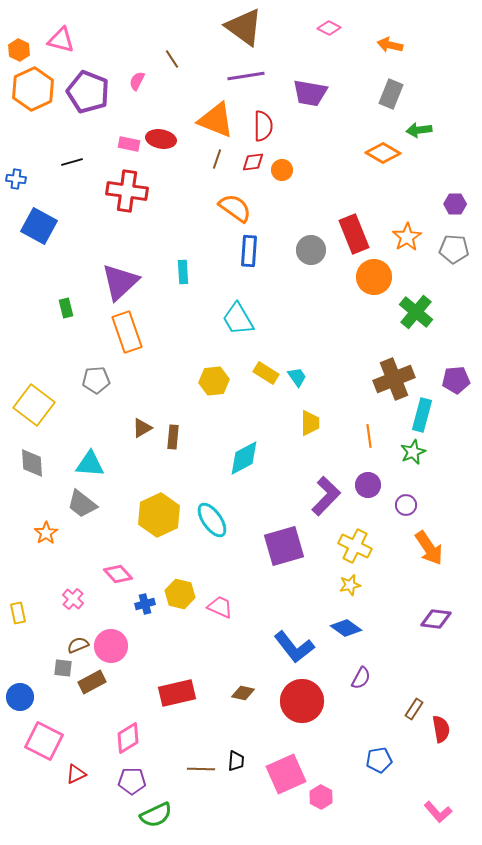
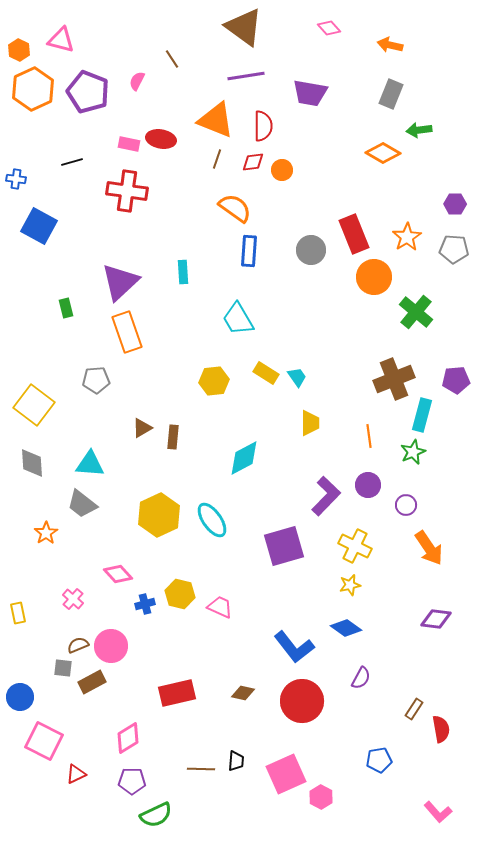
pink diamond at (329, 28): rotated 20 degrees clockwise
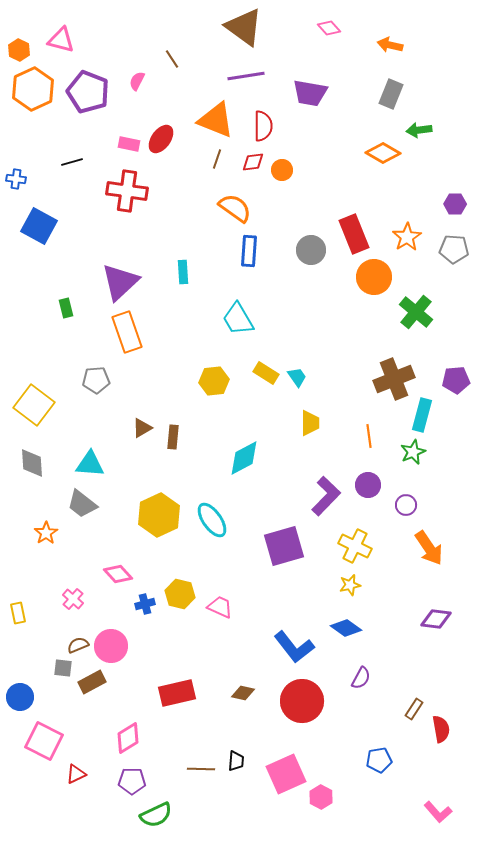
red ellipse at (161, 139): rotated 64 degrees counterclockwise
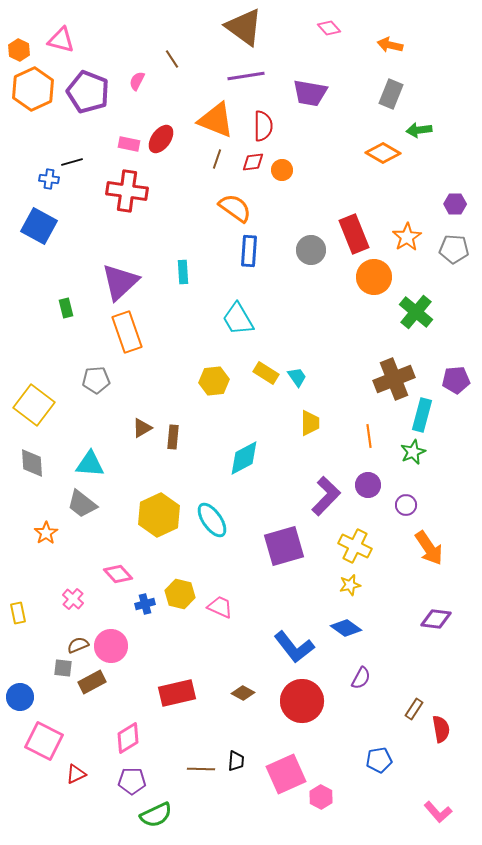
blue cross at (16, 179): moved 33 px right
brown diamond at (243, 693): rotated 15 degrees clockwise
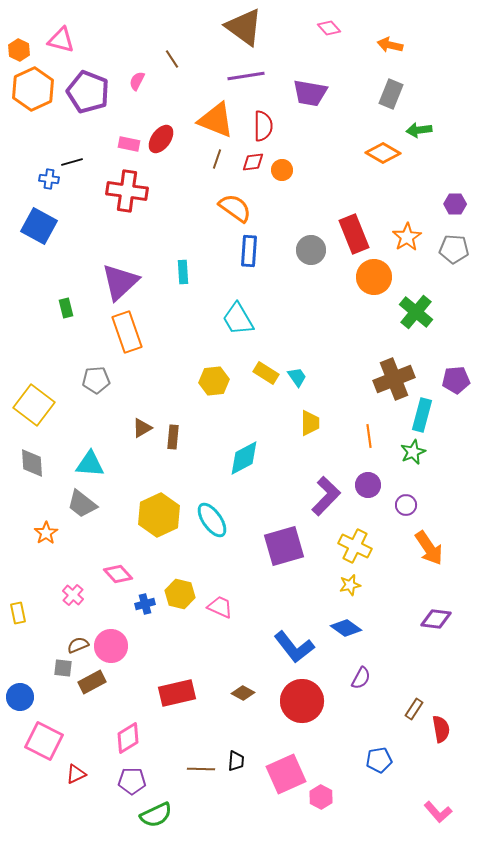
pink cross at (73, 599): moved 4 px up
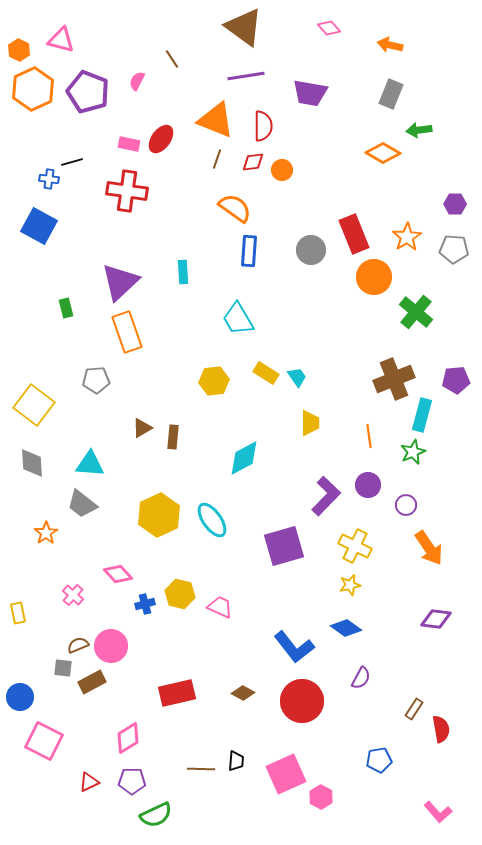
red triangle at (76, 774): moved 13 px right, 8 px down
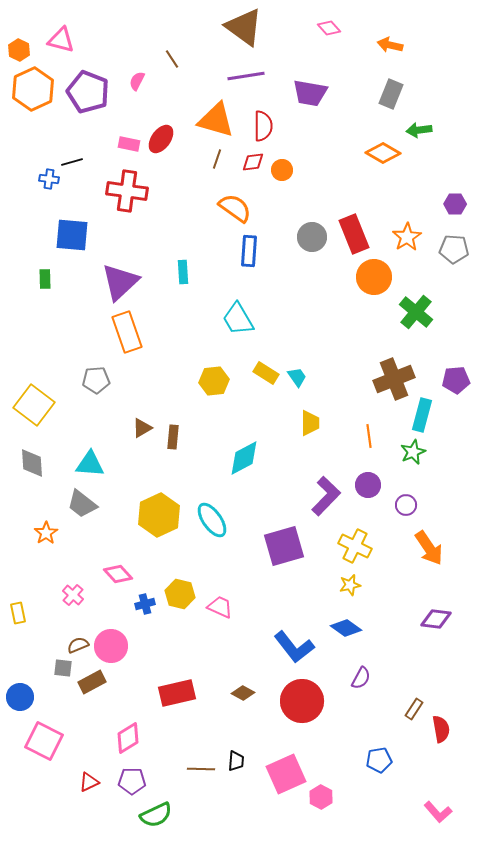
orange triangle at (216, 120): rotated 6 degrees counterclockwise
blue square at (39, 226): moved 33 px right, 9 px down; rotated 24 degrees counterclockwise
gray circle at (311, 250): moved 1 px right, 13 px up
green rectangle at (66, 308): moved 21 px left, 29 px up; rotated 12 degrees clockwise
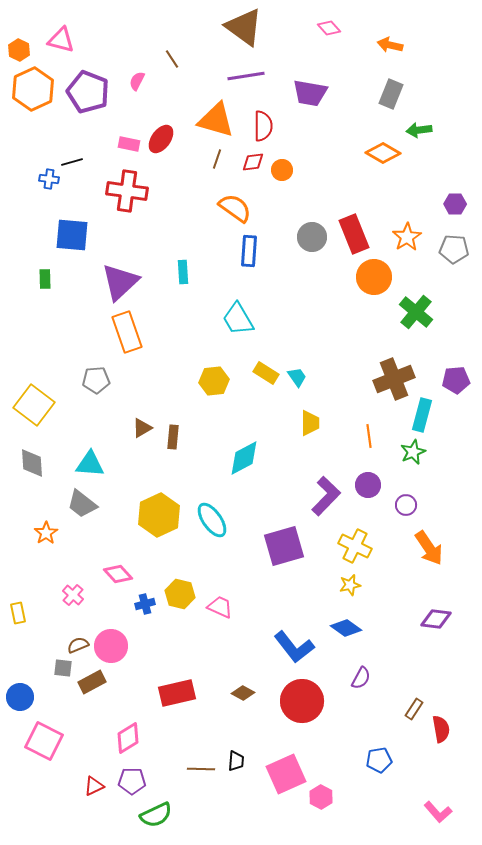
red triangle at (89, 782): moved 5 px right, 4 px down
